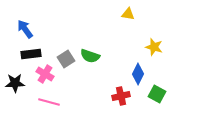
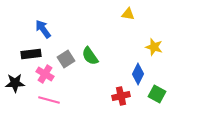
blue arrow: moved 18 px right
green semicircle: rotated 36 degrees clockwise
pink line: moved 2 px up
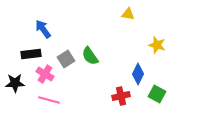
yellow star: moved 3 px right, 2 px up
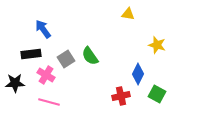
pink cross: moved 1 px right, 1 px down
pink line: moved 2 px down
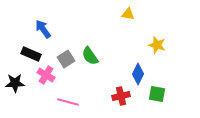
black rectangle: rotated 30 degrees clockwise
green square: rotated 18 degrees counterclockwise
pink line: moved 19 px right
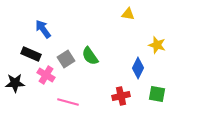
blue diamond: moved 6 px up
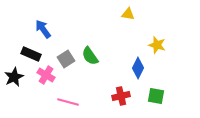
black star: moved 1 px left, 6 px up; rotated 24 degrees counterclockwise
green square: moved 1 px left, 2 px down
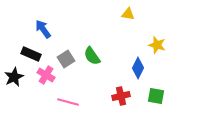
green semicircle: moved 2 px right
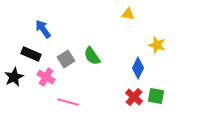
pink cross: moved 2 px down
red cross: moved 13 px right, 1 px down; rotated 36 degrees counterclockwise
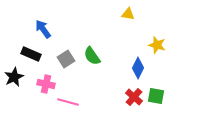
pink cross: moved 7 px down; rotated 18 degrees counterclockwise
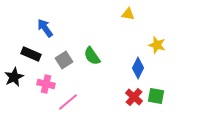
blue arrow: moved 2 px right, 1 px up
gray square: moved 2 px left, 1 px down
pink line: rotated 55 degrees counterclockwise
